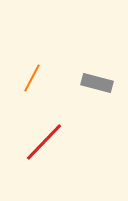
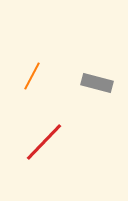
orange line: moved 2 px up
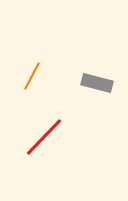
red line: moved 5 px up
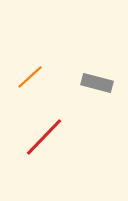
orange line: moved 2 px left, 1 px down; rotated 20 degrees clockwise
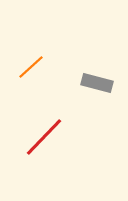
orange line: moved 1 px right, 10 px up
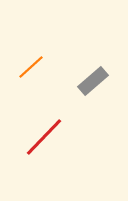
gray rectangle: moved 4 px left, 2 px up; rotated 56 degrees counterclockwise
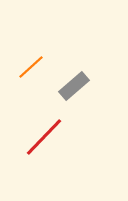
gray rectangle: moved 19 px left, 5 px down
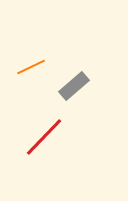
orange line: rotated 16 degrees clockwise
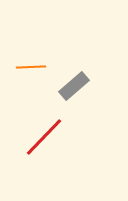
orange line: rotated 24 degrees clockwise
